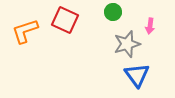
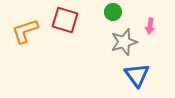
red square: rotated 8 degrees counterclockwise
gray star: moved 3 px left, 2 px up
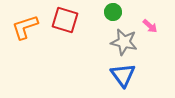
pink arrow: rotated 56 degrees counterclockwise
orange L-shape: moved 4 px up
gray star: rotated 28 degrees clockwise
blue triangle: moved 14 px left
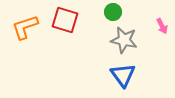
pink arrow: moved 12 px right; rotated 21 degrees clockwise
gray star: moved 2 px up
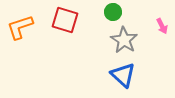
orange L-shape: moved 5 px left
gray star: rotated 20 degrees clockwise
blue triangle: rotated 12 degrees counterclockwise
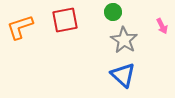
red square: rotated 28 degrees counterclockwise
